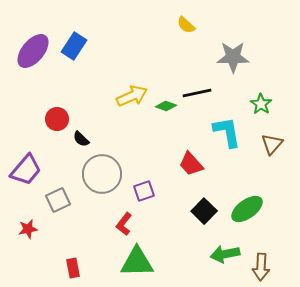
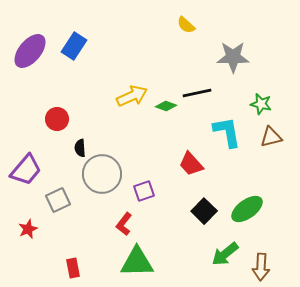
purple ellipse: moved 3 px left
green star: rotated 20 degrees counterclockwise
black semicircle: moved 1 px left, 9 px down; rotated 42 degrees clockwise
brown triangle: moved 1 px left, 7 px up; rotated 35 degrees clockwise
red star: rotated 12 degrees counterclockwise
green arrow: rotated 28 degrees counterclockwise
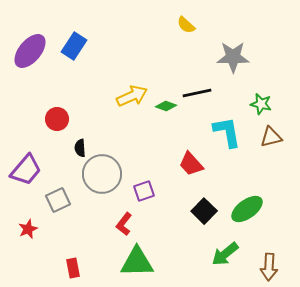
brown arrow: moved 8 px right
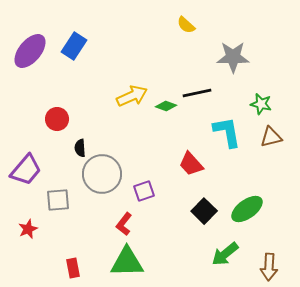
gray square: rotated 20 degrees clockwise
green triangle: moved 10 px left
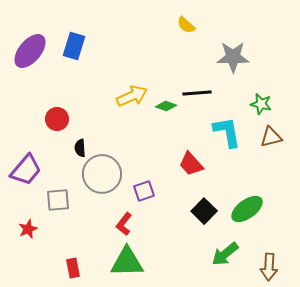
blue rectangle: rotated 16 degrees counterclockwise
black line: rotated 8 degrees clockwise
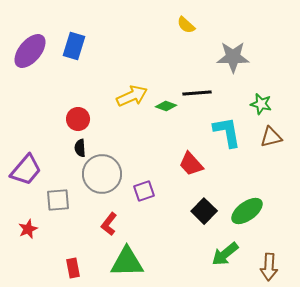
red circle: moved 21 px right
green ellipse: moved 2 px down
red L-shape: moved 15 px left
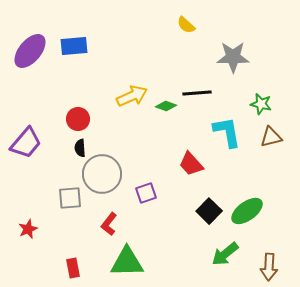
blue rectangle: rotated 68 degrees clockwise
purple trapezoid: moved 27 px up
purple square: moved 2 px right, 2 px down
gray square: moved 12 px right, 2 px up
black square: moved 5 px right
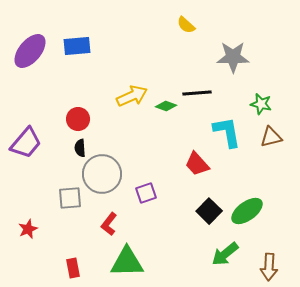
blue rectangle: moved 3 px right
red trapezoid: moved 6 px right
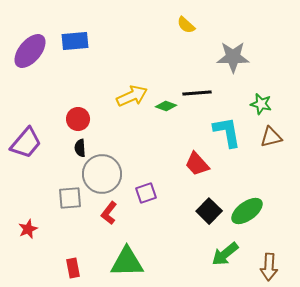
blue rectangle: moved 2 px left, 5 px up
red L-shape: moved 11 px up
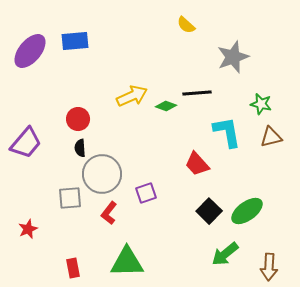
gray star: rotated 20 degrees counterclockwise
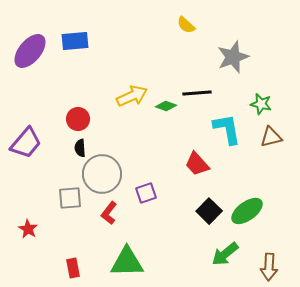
cyan L-shape: moved 3 px up
red star: rotated 18 degrees counterclockwise
